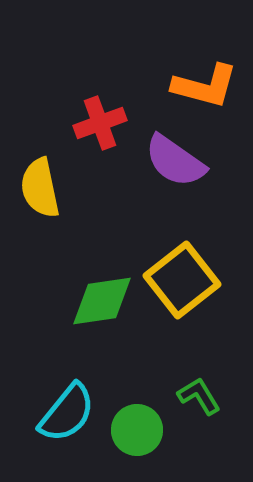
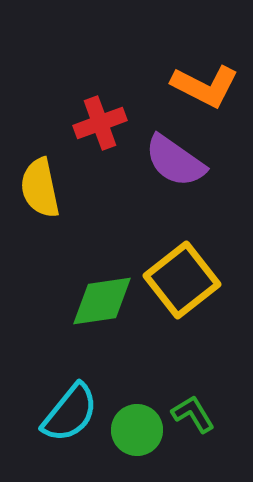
orange L-shape: rotated 12 degrees clockwise
green L-shape: moved 6 px left, 18 px down
cyan semicircle: moved 3 px right
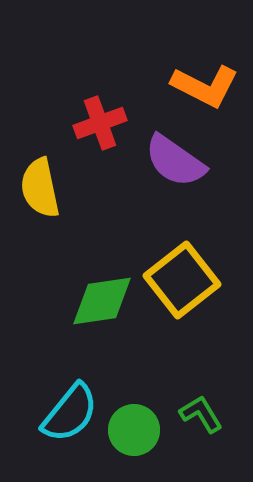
green L-shape: moved 8 px right
green circle: moved 3 px left
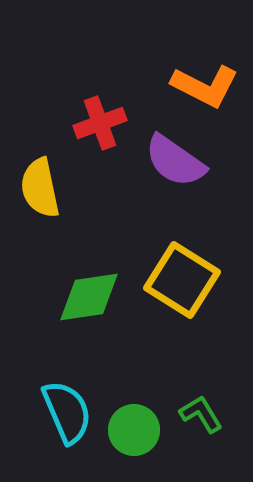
yellow square: rotated 20 degrees counterclockwise
green diamond: moved 13 px left, 4 px up
cyan semicircle: moved 3 px left, 1 px up; rotated 62 degrees counterclockwise
